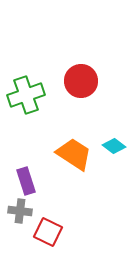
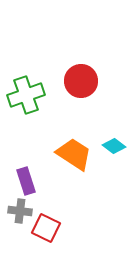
red square: moved 2 px left, 4 px up
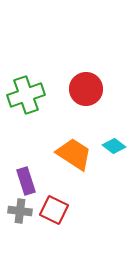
red circle: moved 5 px right, 8 px down
red square: moved 8 px right, 18 px up
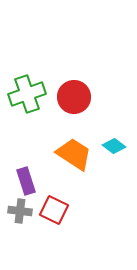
red circle: moved 12 px left, 8 px down
green cross: moved 1 px right, 1 px up
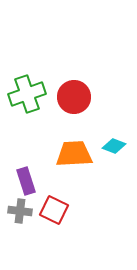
cyan diamond: rotated 15 degrees counterclockwise
orange trapezoid: rotated 36 degrees counterclockwise
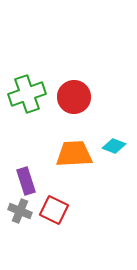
gray cross: rotated 15 degrees clockwise
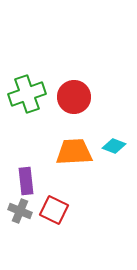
orange trapezoid: moved 2 px up
purple rectangle: rotated 12 degrees clockwise
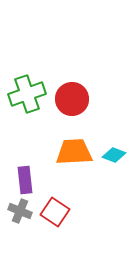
red circle: moved 2 px left, 2 px down
cyan diamond: moved 9 px down
purple rectangle: moved 1 px left, 1 px up
red square: moved 1 px right, 2 px down; rotated 8 degrees clockwise
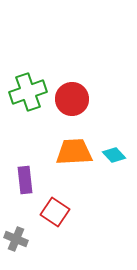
green cross: moved 1 px right, 2 px up
cyan diamond: rotated 25 degrees clockwise
gray cross: moved 4 px left, 28 px down
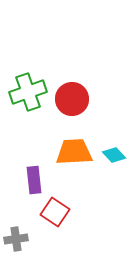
purple rectangle: moved 9 px right
gray cross: rotated 30 degrees counterclockwise
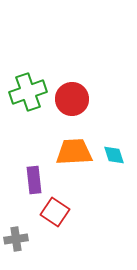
cyan diamond: rotated 25 degrees clockwise
